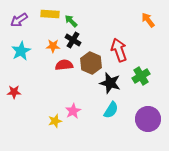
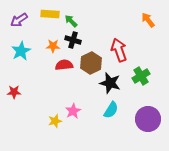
black cross: rotated 14 degrees counterclockwise
brown hexagon: rotated 10 degrees clockwise
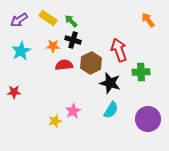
yellow rectangle: moved 2 px left, 4 px down; rotated 30 degrees clockwise
green cross: moved 4 px up; rotated 30 degrees clockwise
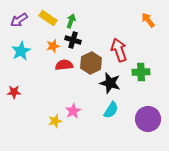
green arrow: rotated 64 degrees clockwise
orange star: rotated 16 degrees counterclockwise
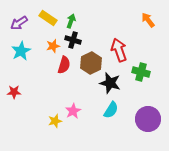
purple arrow: moved 3 px down
red semicircle: rotated 114 degrees clockwise
green cross: rotated 18 degrees clockwise
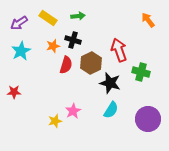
green arrow: moved 7 px right, 5 px up; rotated 64 degrees clockwise
red semicircle: moved 2 px right
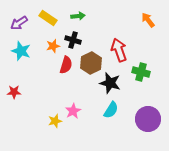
cyan star: rotated 24 degrees counterclockwise
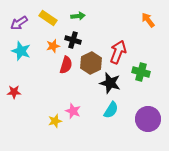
red arrow: moved 1 px left, 2 px down; rotated 40 degrees clockwise
pink star: rotated 21 degrees counterclockwise
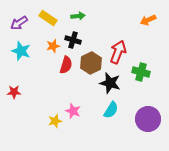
orange arrow: rotated 77 degrees counterclockwise
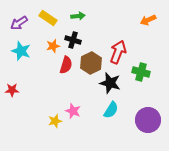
red star: moved 2 px left, 2 px up
purple circle: moved 1 px down
